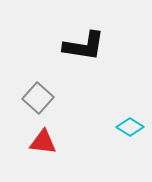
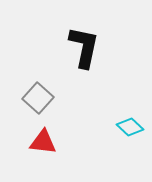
black L-shape: moved 1 px down; rotated 87 degrees counterclockwise
cyan diamond: rotated 12 degrees clockwise
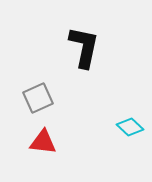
gray square: rotated 24 degrees clockwise
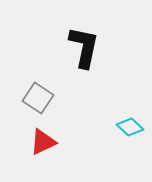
gray square: rotated 32 degrees counterclockwise
red triangle: rotated 32 degrees counterclockwise
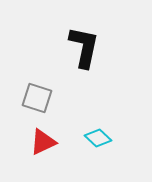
gray square: moved 1 px left; rotated 16 degrees counterclockwise
cyan diamond: moved 32 px left, 11 px down
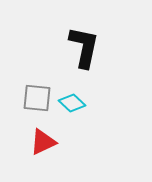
gray square: rotated 12 degrees counterclockwise
cyan diamond: moved 26 px left, 35 px up
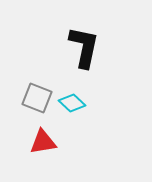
gray square: rotated 16 degrees clockwise
red triangle: rotated 16 degrees clockwise
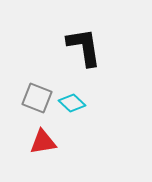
black L-shape: rotated 21 degrees counterclockwise
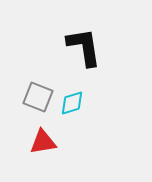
gray square: moved 1 px right, 1 px up
cyan diamond: rotated 60 degrees counterclockwise
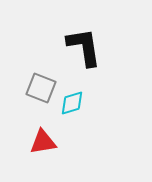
gray square: moved 3 px right, 9 px up
